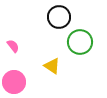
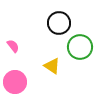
black circle: moved 6 px down
green circle: moved 5 px down
pink circle: moved 1 px right
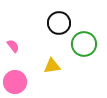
green circle: moved 4 px right, 3 px up
yellow triangle: rotated 42 degrees counterclockwise
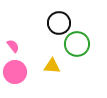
green circle: moved 7 px left
yellow triangle: rotated 12 degrees clockwise
pink circle: moved 10 px up
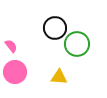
black circle: moved 4 px left, 5 px down
pink semicircle: moved 2 px left
yellow triangle: moved 7 px right, 11 px down
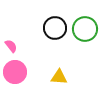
green circle: moved 8 px right, 15 px up
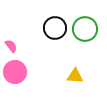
yellow triangle: moved 16 px right, 1 px up
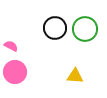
pink semicircle: rotated 24 degrees counterclockwise
